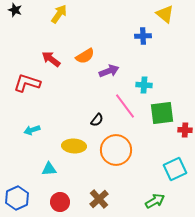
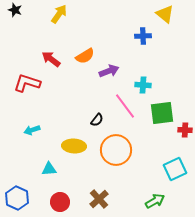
cyan cross: moved 1 px left
blue hexagon: rotated 10 degrees counterclockwise
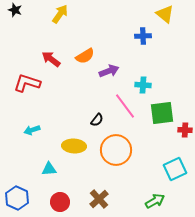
yellow arrow: moved 1 px right
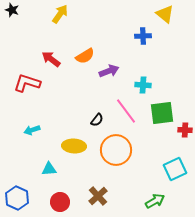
black star: moved 3 px left
pink line: moved 1 px right, 5 px down
brown cross: moved 1 px left, 3 px up
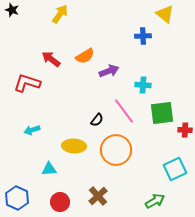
pink line: moved 2 px left
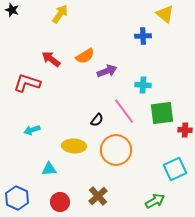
purple arrow: moved 2 px left
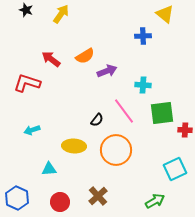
black star: moved 14 px right
yellow arrow: moved 1 px right
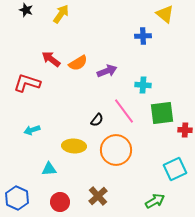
orange semicircle: moved 7 px left, 7 px down
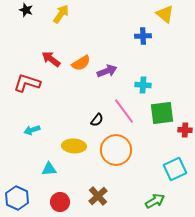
orange semicircle: moved 3 px right
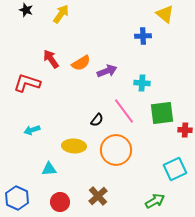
red arrow: rotated 18 degrees clockwise
cyan cross: moved 1 px left, 2 px up
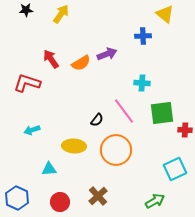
black star: rotated 24 degrees counterclockwise
purple arrow: moved 17 px up
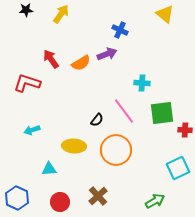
blue cross: moved 23 px left, 6 px up; rotated 28 degrees clockwise
cyan square: moved 3 px right, 1 px up
